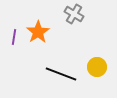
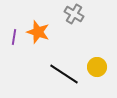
orange star: rotated 20 degrees counterclockwise
black line: moved 3 px right; rotated 12 degrees clockwise
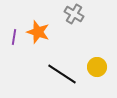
black line: moved 2 px left
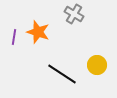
yellow circle: moved 2 px up
